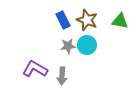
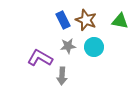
brown star: moved 1 px left
cyan circle: moved 7 px right, 2 px down
purple L-shape: moved 5 px right, 11 px up
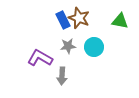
brown star: moved 7 px left, 2 px up
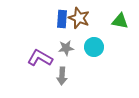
blue rectangle: moved 1 px left, 1 px up; rotated 30 degrees clockwise
gray star: moved 2 px left, 2 px down
